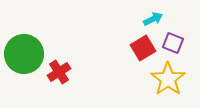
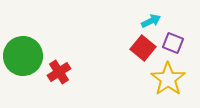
cyan arrow: moved 2 px left, 2 px down
red square: rotated 20 degrees counterclockwise
green circle: moved 1 px left, 2 px down
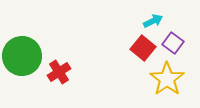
cyan arrow: moved 2 px right
purple square: rotated 15 degrees clockwise
green circle: moved 1 px left
yellow star: moved 1 px left
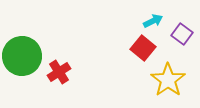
purple square: moved 9 px right, 9 px up
yellow star: moved 1 px right, 1 px down
